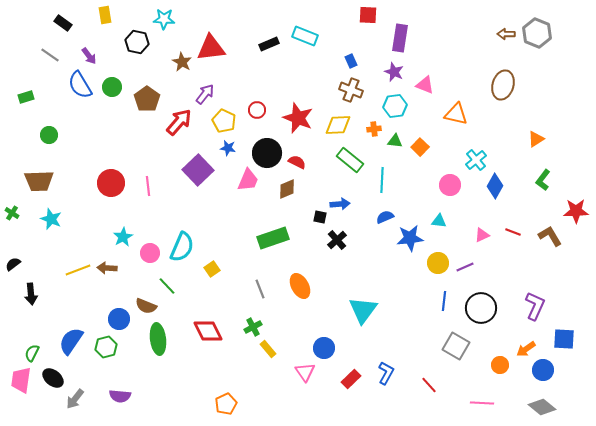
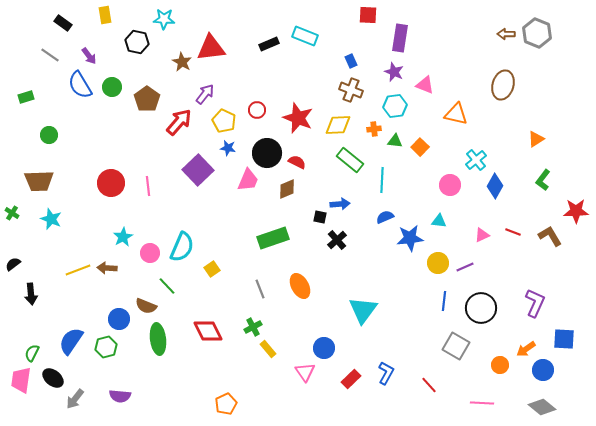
purple L-shape at (535, 306): moved 3 px up
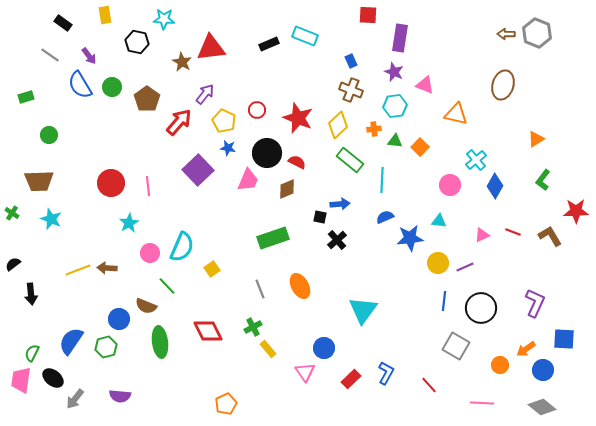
yellow diamond at (338, 125): rotated 40 degrees counterclockwise
cyan star at (123, 237): moved 6 px right, 14 px up
green ellipse at (158, 339): moved 2 px right, 3 px down
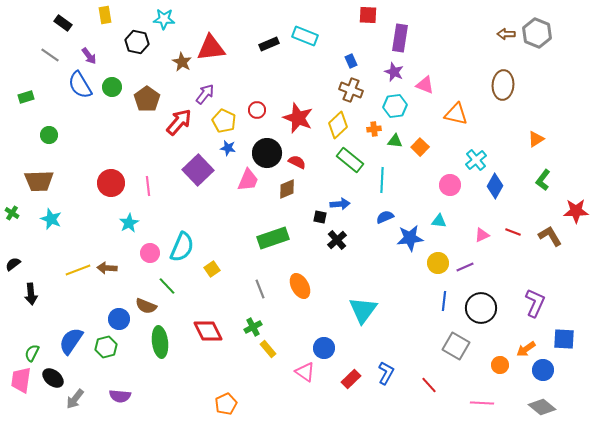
brown ellipse at (503, 85): rotated 12 degrees counterclockwise
pink triangle at (305, 372): rotated 20 degrees counterclockwise
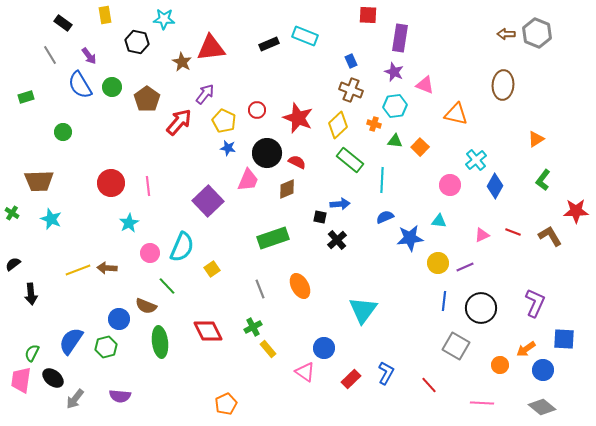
gray line at (50, 55): rotated 24 degrees clockwise
orange cross at (374, 129): moved 5 px up; rotated 24 degrees clockwise
green circle at (49, 135): moved 14 px right, 3 px up
purple square at (198, 170): moved 10 px right, 31 px down
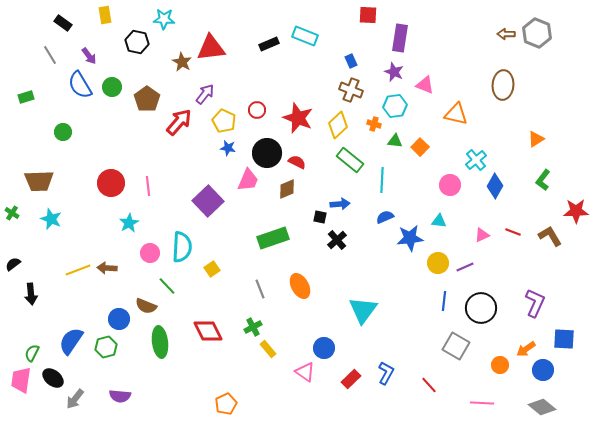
cyan semicircle at (182, 247): rotated 20 degrees counterclockwise
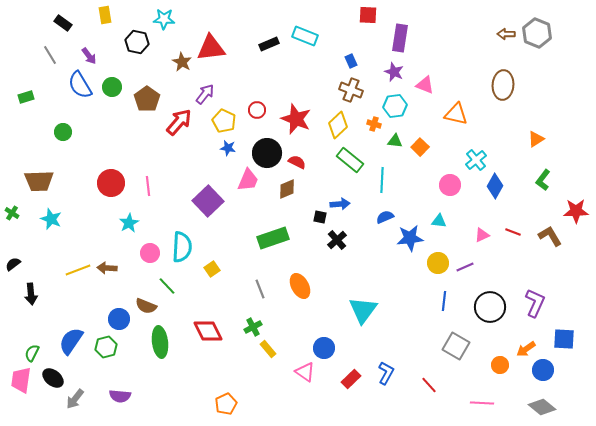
red star at (298, 118): moved 2 px left, 1 px down
black circle at (481, 308): moved 9 px right, 1 px up
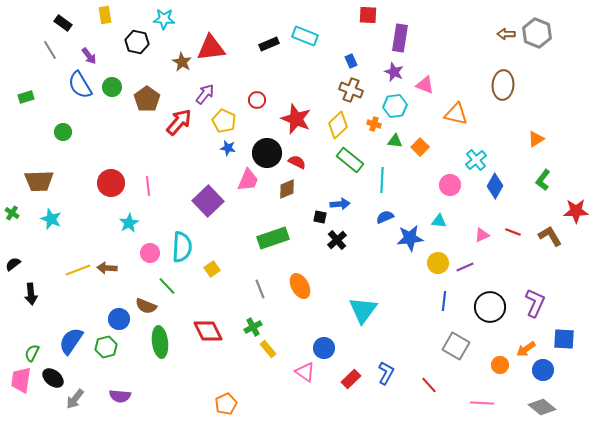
gray line at (50, 55): moved 5 px up
red circle at (257, 110): moved 10 px up
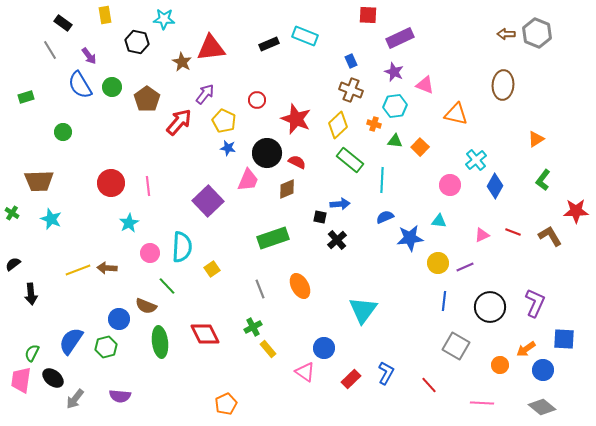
purple rectangle at (400, 38): rotated 56 degrees clockwise
red diamond at (208, 331): moved 3 px left, 3 px down
